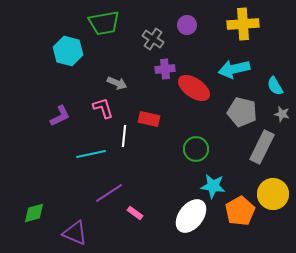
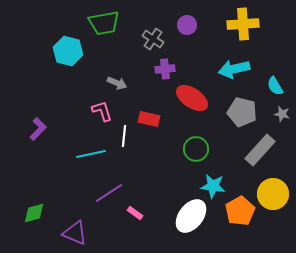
red ellipse: moved 2 px left, 10 px down
pink L-shape: moved 1 px left, 3 px down
purple L-shape: moved 22 px left, 13 px down; rotated 20 degrees counterclockwise
gray rectangle: moved 2 px left, 3 px down; rotated 16 degrees clockwise
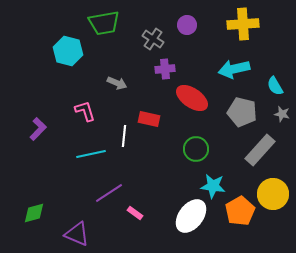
pink L-shape: moved 17 px left
purple triangle: moved 2 px right, 1 px down
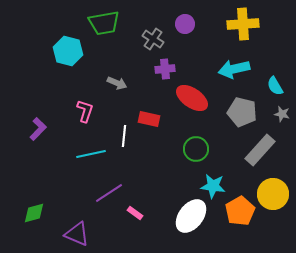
purple circle: moved 2 px left, 1 px up
pink L-shape: rotated 35 degrees clockwise
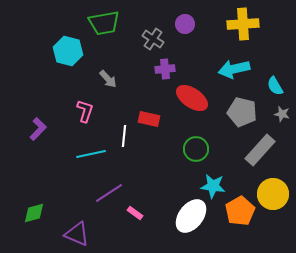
gray arrow: moved 9 px left, 4 px up; rotated 24 degrees clockwise
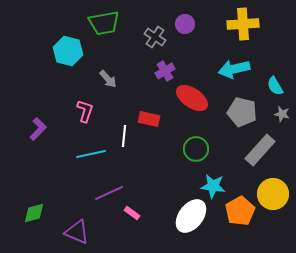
gray cross: moved 2 px right, 2 px up
purple cross: moved 2 px down; rotated 24 degrees counterclockwise
purple line: rotated 8 degrees clockwise
pink rectangle: moved 3 px left
purple triangle: moved 2 px up
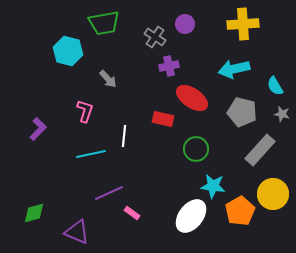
purple cross: moved 4 px right, 5 px up; rotated 18 degrees clockwise
red rectangle: moved 14 px right
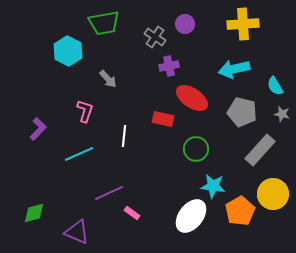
cyan hexagon: rotated 12 degrees clockwise
cyan line: moved 12 px left; rotated 12 degrees counterclockwise
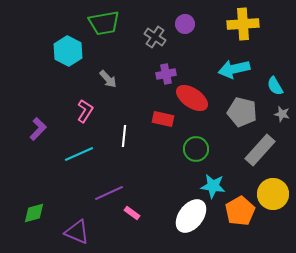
purple cross: moved 3 px left, 8 px down
pink L-shape: rotated 15 degrees clockwise
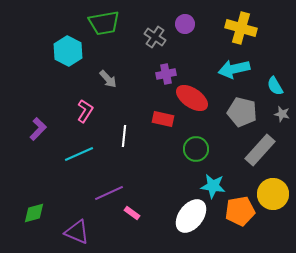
yellow cross: moved 2 px left, 4 px down; rotated 20 degrees clockwise
orange pentagon: rotated 20 degrees clockwise
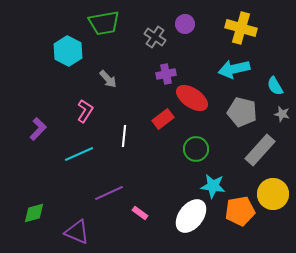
red rectangle: rotated 50 degrees counterclockwise
pink rectangle: moved 8 px right
